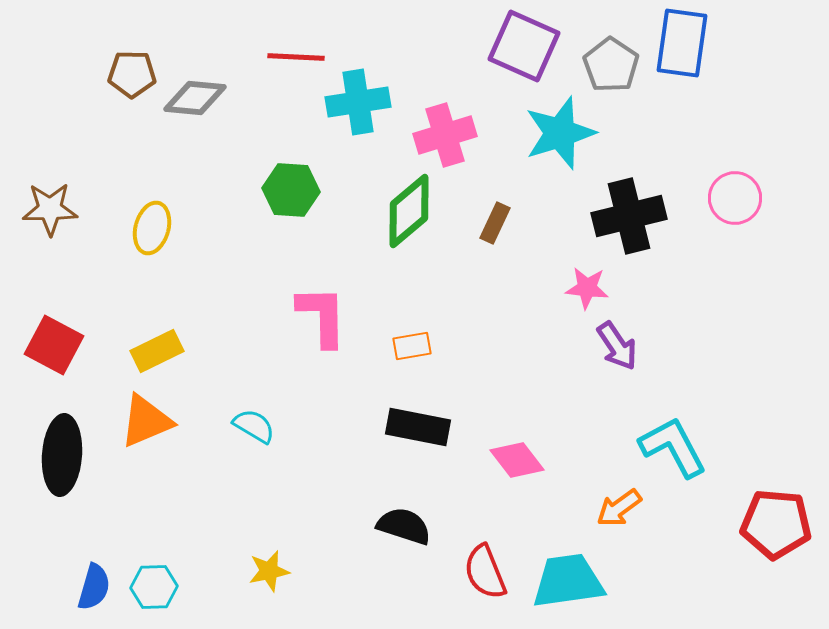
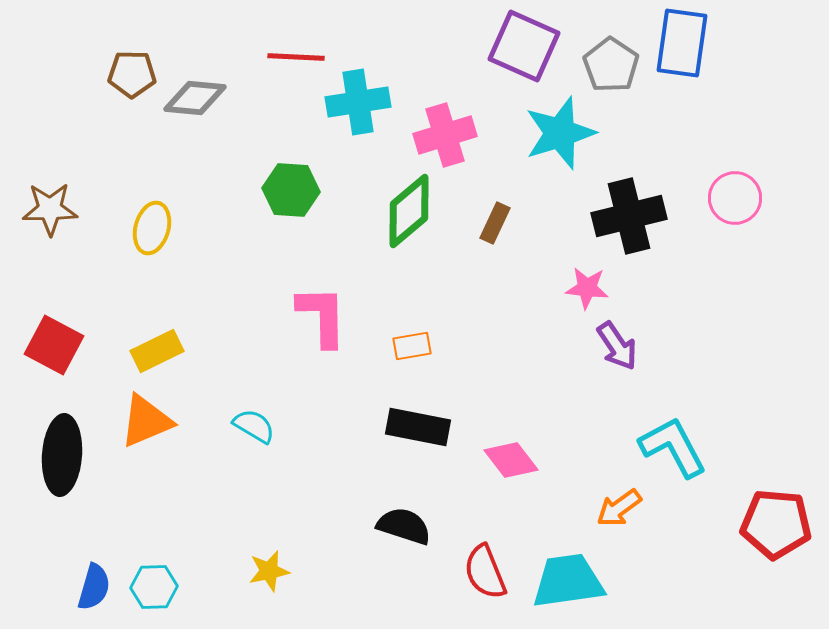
pink diamond: moved 6 px left
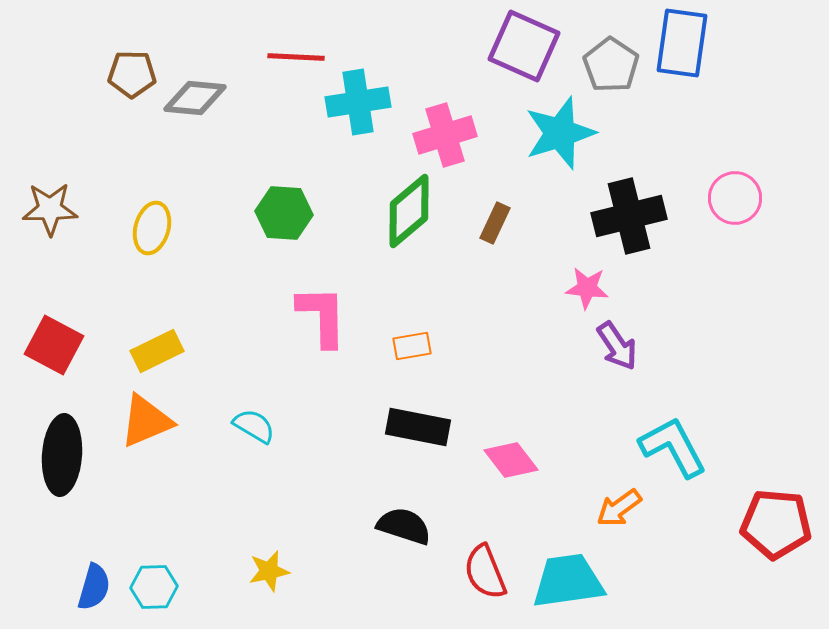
green hexagon: moved 7 px left, 23 px down
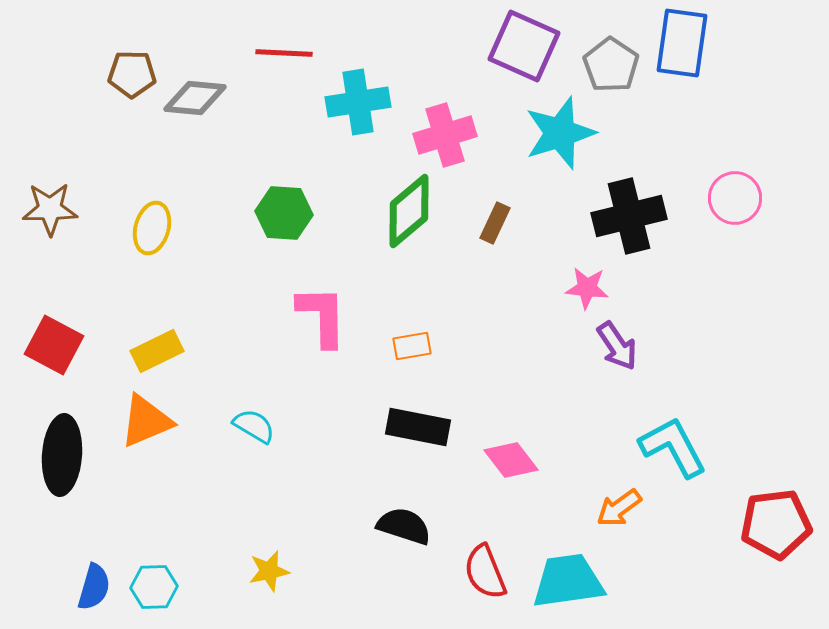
red line: moved 12 px left, 4 px up
red pentagon: rotated 12 degrees counterclockwise
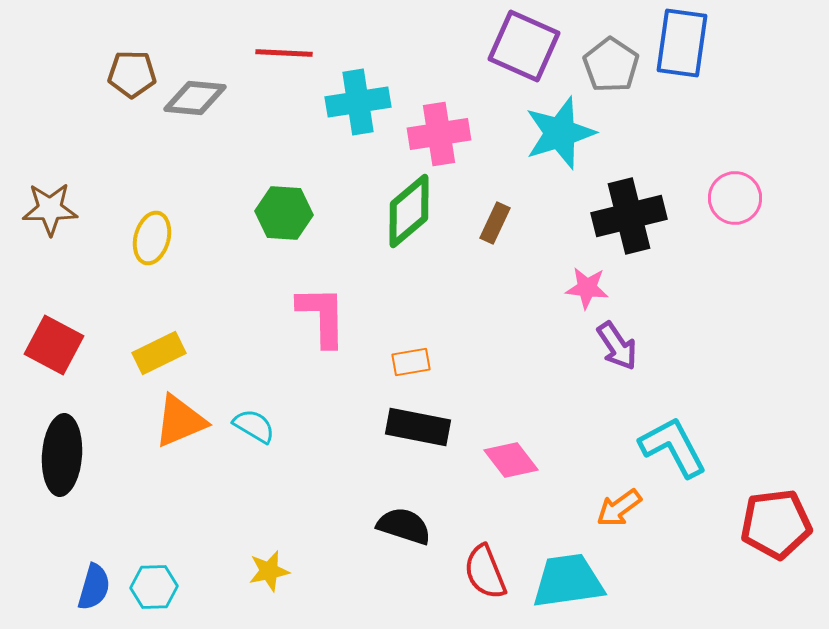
pink cross: moved 6 px left, 1 px up; rotated 8 degrees clockwise
yellow ellipse: moved 10 px down
orange rectangle: moved 1 px left, 16 px down
yellow rectangle: moved 2 px right, 2 px down
orange triangle: moved 34 px right
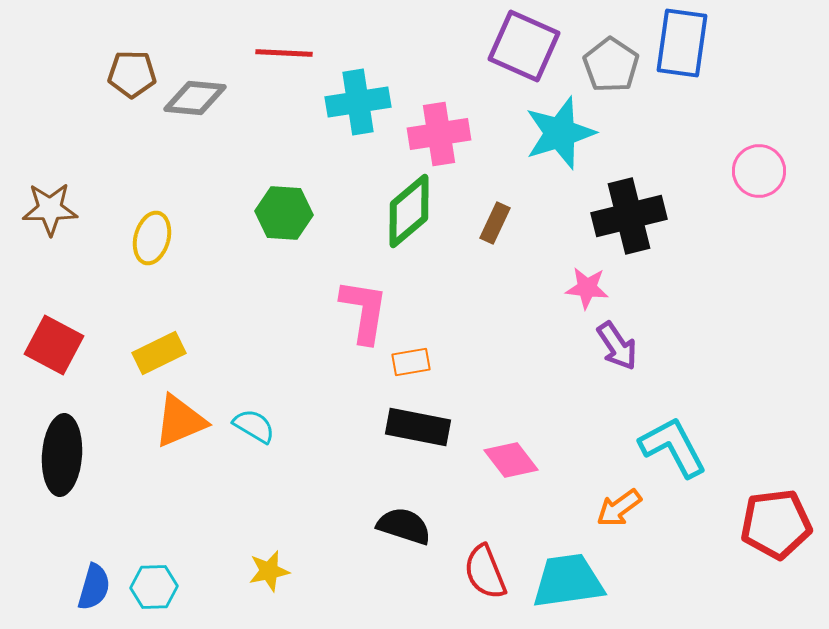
pink circle: moved 24 px right, 27 px up
pink L-shape: moved 42 px right, 5 px up; rotated 10 degrees clockwise
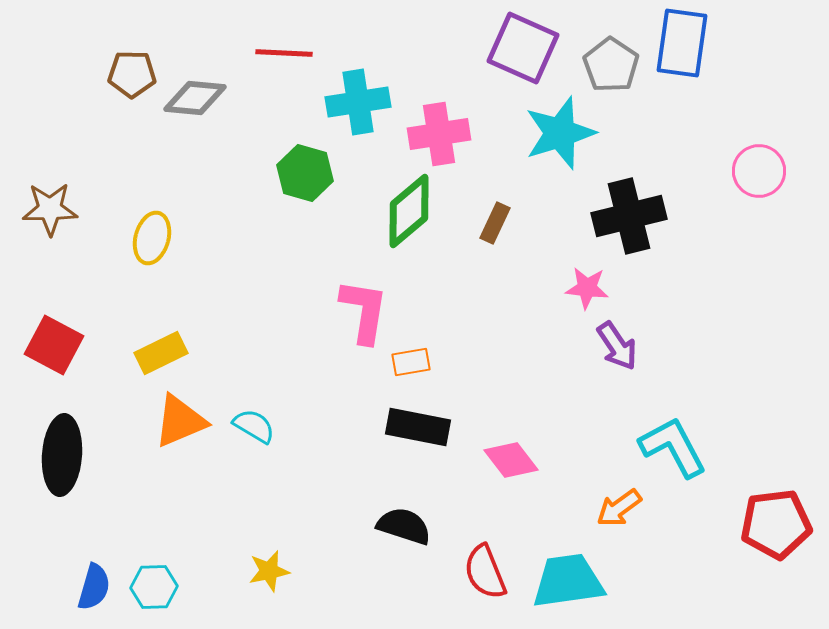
purple square: moved 1 px left, 2 px down
green hexagon: moved 21 px right, 40 px up; rotated 12 degrees clockwise
yellow rectangle: moved 2 px right
